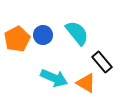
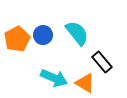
orange triangle: moved 1 px left
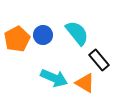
black rectangle: moved 3 px left, 2 px up
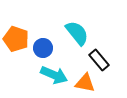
blue circle: moved 13 px down
orange pentagon: moved 1 px left; rotated 25 degrees counterclockwise
cyan arrow: moved 3 px up
orange triangle: rotated 20 degrees counterclockwise
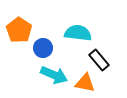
cyan semicircle: moved 1 px right; rotated 44 degrees counterclockwise
orange pentagon: moved 3 px right, 9 px up; rotated 15 degrees clockwise
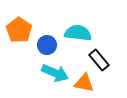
blue circle: moved 4 px right, 3 px up
cyan arrow: moved 1 px right, 2 px up
orange triangle: moved 1 px left
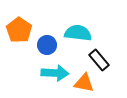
cyan arrow: rotated 20 degrees counterclockwise
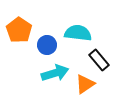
cyan arrow: rotated 20 degrees counterclockwise
orange triangle: moved 1 px right, 1 px down; rotated 45 degrees counterclockwise
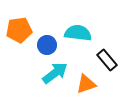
orange pentagon: rotated 30 degrees clockwise
black rectangle: moved 8 px right
cyan arrow: rotated 20 degrees counterclockwise
orange triangle: moved 1 px right; rotated 15 degrees clockwise
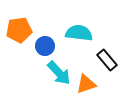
cyan semicircle: moved 1 px right
blue circle: moved 2 px left, 1 px down
cyan arrow: moved 4 px right; rotated 84 degrees clockwise
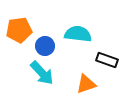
cyan semicircle: moved 1 px left, 1 px down
black rectangle: rotated 30 degrees counterclockwise
cyan arrow: moved 17 px left
